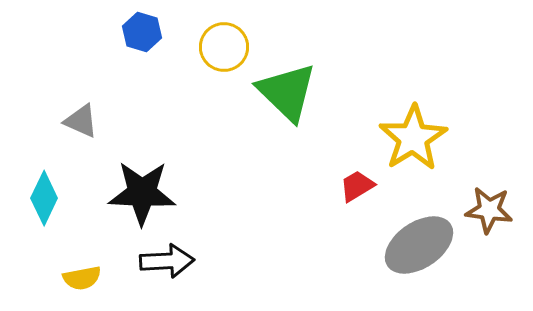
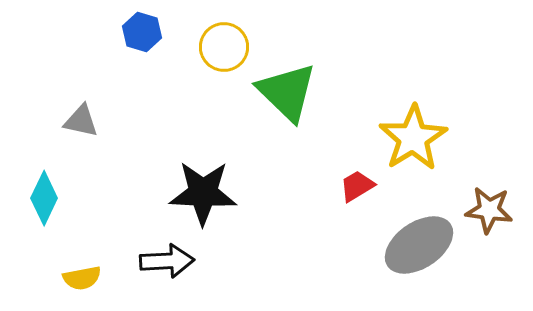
gray triangle: rotated 12 degrees counterclockwise
black star: moved 61 px right
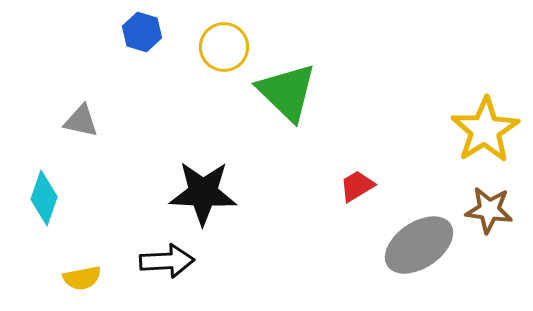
yellow star: moved 72 px right, 8 px up
cyan diamond: rotated 6 degrees counterclockwise
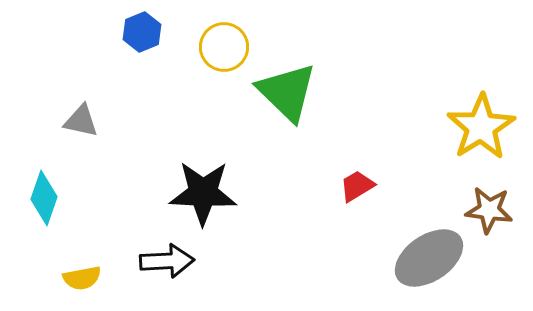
blue hexagon: rotated 21 degrees clockwise
yellow star: moved 4 px left, 3 px up
gray ellipse: moved 10 px right, 13 px down
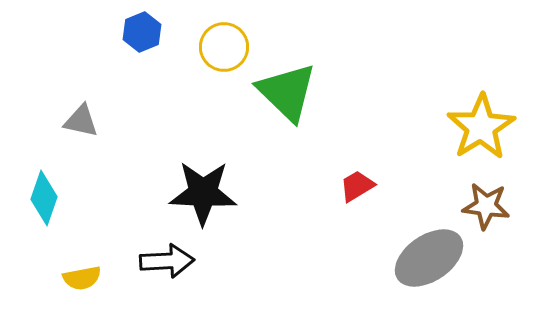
brown star: moved 3 px left, 4 px up
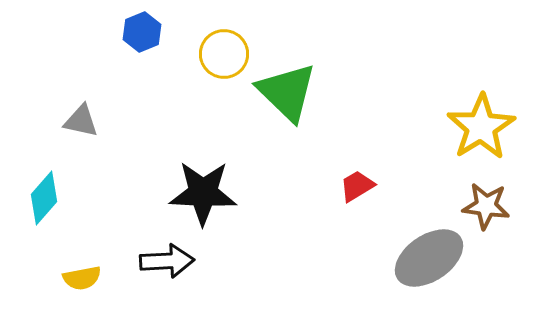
yellow circle: moved 7 px down
cyan diamond: rotated 22 degrees clockwise
